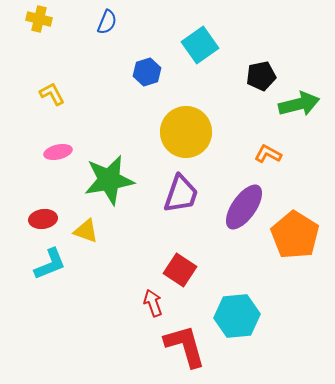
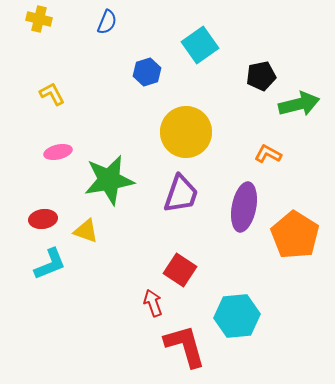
purple ellipse: rotated 24 degrees counterclockwise
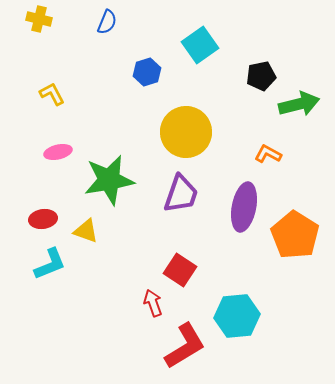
red L-shape: rotated 75 degrees clockwise
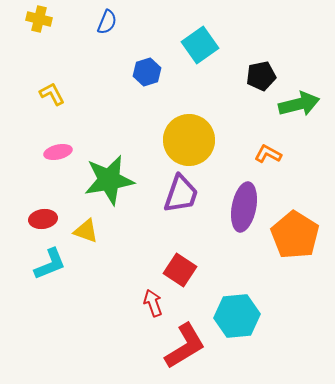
yellow circle: moved 3 px right, 8 px down
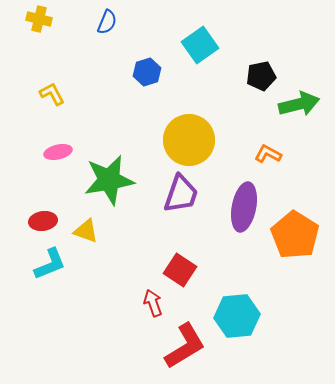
red ellipse: moved 2 px down
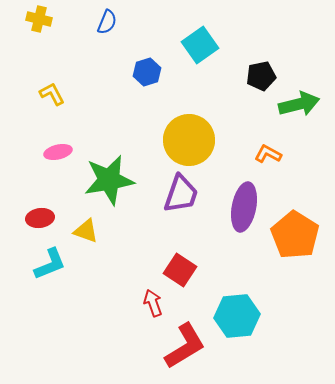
red ellipse: moved 3 px left, 3 px up
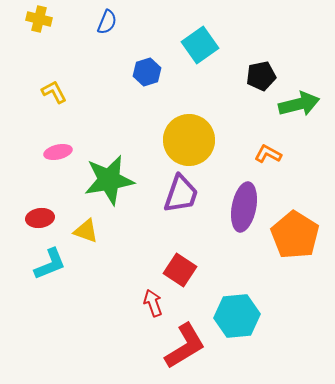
yellow L-shape: moved 2 px right, 2 px up
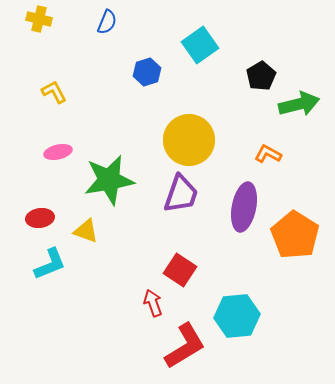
black pentagon: rotated 20 degrees counterclockwise
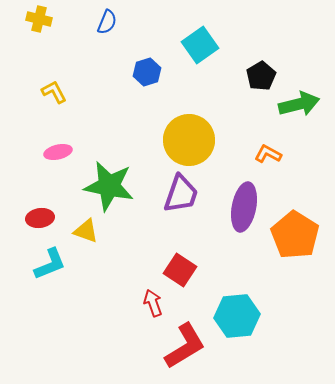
green star: moved 6 px down; rotated 21 degrees clockwise
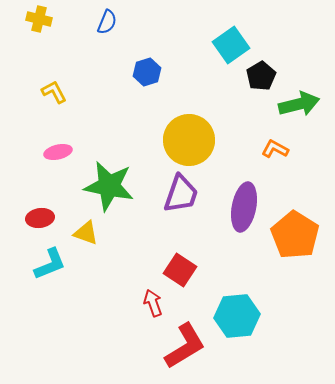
cyan square: moved 31 px right
orange L-shape: moved 7 px right, 5 px up
yellow triangle: moved 2 px down
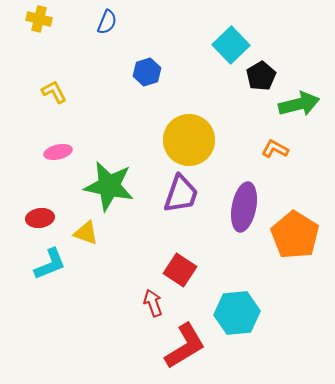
cyan square: rotated 9 degrees counterclockwise
cyan hexagon: moved 3 px up
